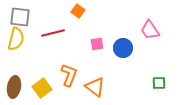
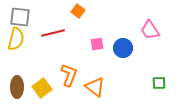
brown ellipse: moved 3 px right; rotated 10 degrees counterclockwise
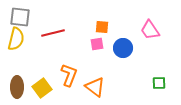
orange square: moved 24 px right, 16 px down; rotated 32 degrees counterclockwise
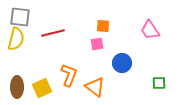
orange square: moved 1 px right, 1 px up
blue circle: moved 1 px left, 15 px down
yellow square: rotated 12 degrees clockwise
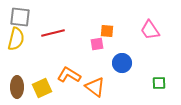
orange square: moved 4 px right, 5 px down
orange L-shape: rotated 80 degrees counterclockwise
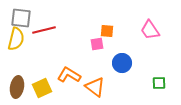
gray square: moved 1 px right, 1 px down
red line: moved 9 px left, 3 px up
brown ellipse: rotated 10 degrees clockwise
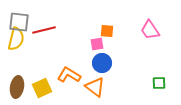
gray square: moved 2 px left, 4 px down
blue circle: moved 20 px left
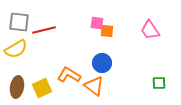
yellow semicircle: moved 10 px down; rotated 45 degrees clockwise
pink square: moved 21 px up; rotated 16 degrees clockwise
orange triangle: moved 1 px left, 1 px up
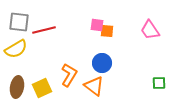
pink square: moved 2 px down
orange L-shape: rotated 90 degrees clockwise
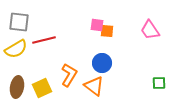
red line: moved 10 px down
